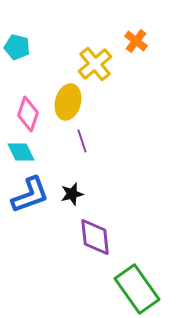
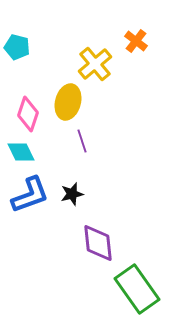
purple diamond: moved 3 px right, 6 px down
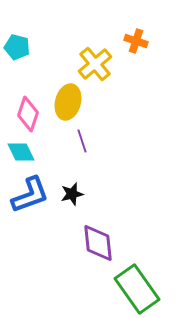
orange cross: rotated 20 degrees counterclockwise
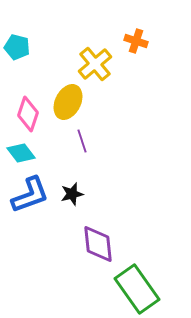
yellow ellipse: rotated 12 degrees clockwise
cyan diamond: moved 1 px down; rotated 12 degrees counterclockwise
purple diamond: moved 1 px down
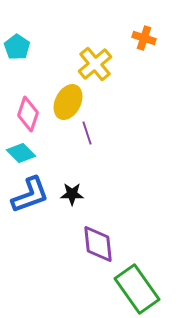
orange cross: moved 8 px right, 3 px up
cyan pentagon: rotated 20 degrees clockwise
purple line: moved 5 px right, 8 px up
cyan diamond: rotated 8 degrees counterclockwise
black star: rotated 15 degrees clockwise
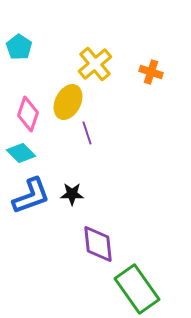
orange cross: moved 7 px right, 34 px down
cyan pentagon: moved 2 px right
blue L-shape: moved 1 px right, 1 px down
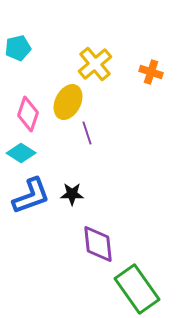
cyan pentagon: moved 1 px left, 1 px down; rotated 25 degrees clockwise
cyan diamond: rotated 12 degrees counterclockwise
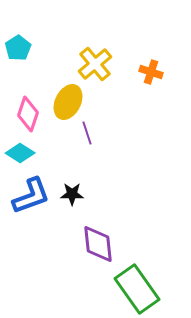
cyan pentagon: rotated 20 degrees counterclockwise
cyan diamond: moved 1 px left
